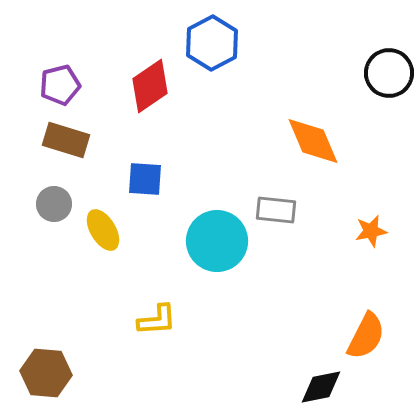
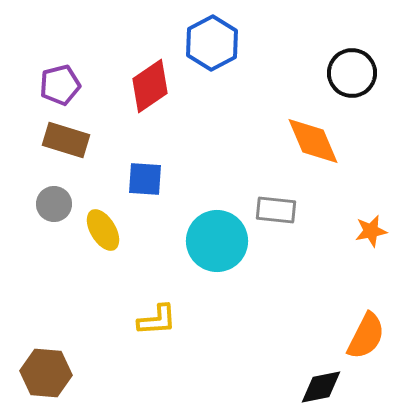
black circle: moved 37 px left
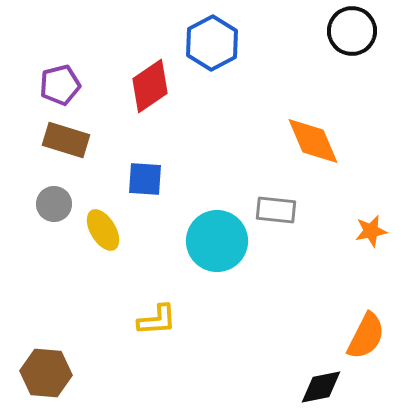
black circle: moved 42 px up
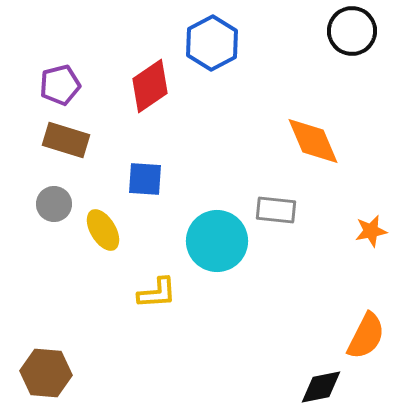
yellow L-shape: moved 27 px up
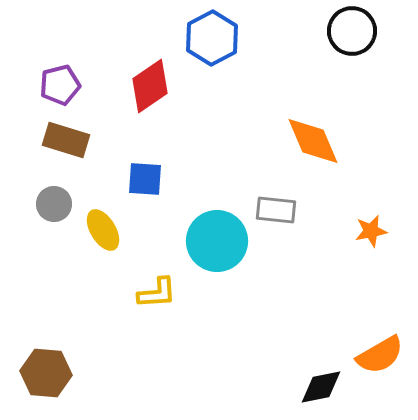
blue hexagon: moved 5 px up
orange semicircle: moved 14 px right, 19 px down; rotated 33 degrees clockwise
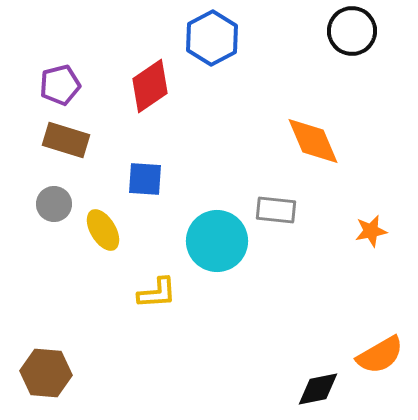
black diamond: moved 3 px left, 2 px down
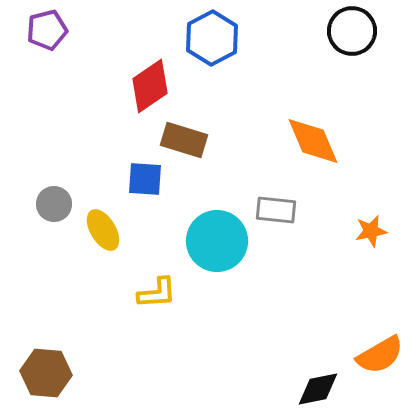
purple pentagon: moved 13 px left, 55 px up
brown rectangle: moved 118 px right
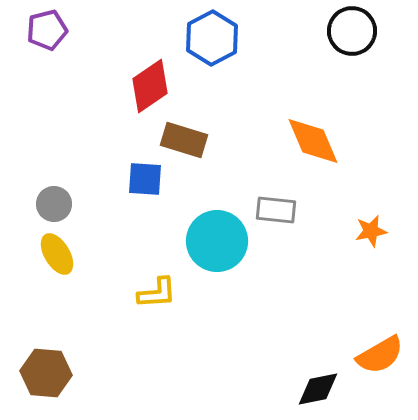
yellow ellipse: moved 46 px left, 24 px down
